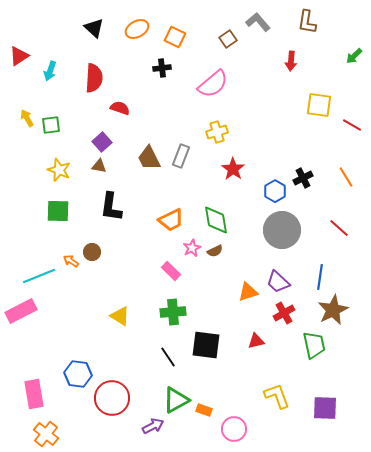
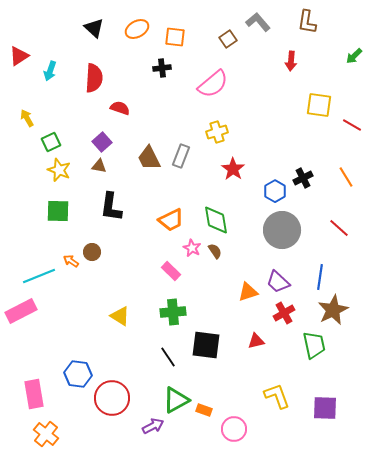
orange square at (175, 37): rotated 20 degrees counterclockwise
green square at (51, 125): moved 17 px down; rotated 18 degrees counterclockwise
pink star at (192, 248): rotated 18 degrees counterclockwise
brown semicircle at (215, 251): rotated 98 degrees counterclockwise
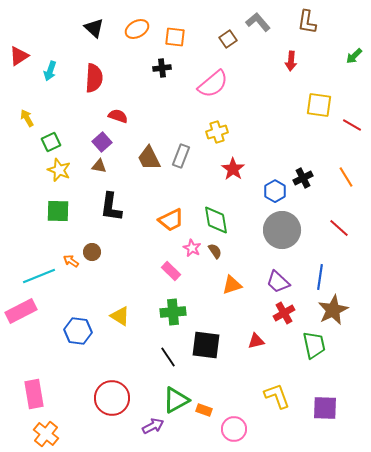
red semicircle at (120, 108): moved 2 px left, 8 px down
orange triangle at (248, 292): moved 16 px left, 7 px up
blue hexagon at (78, 374): moved 43 px up
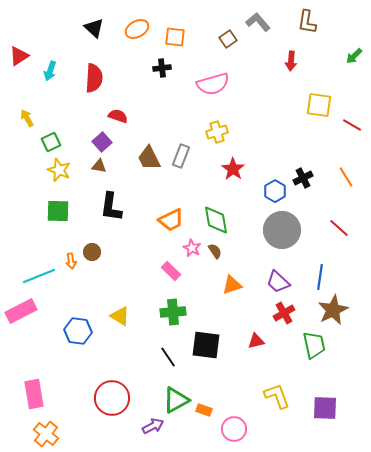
pink semicircle at (213, 84): rotated 24 degrees clockwise
orange arrow at (71, 261): rotated 133 degrees counterclockwise
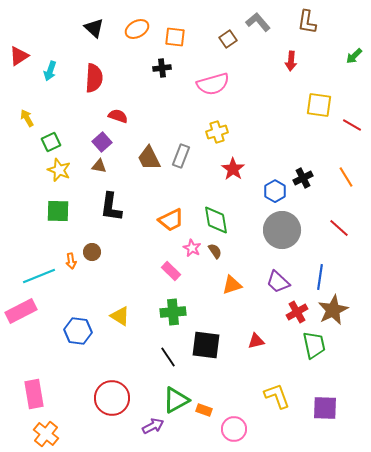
red cross at (284, 313): moved 13 px right, 1 px up
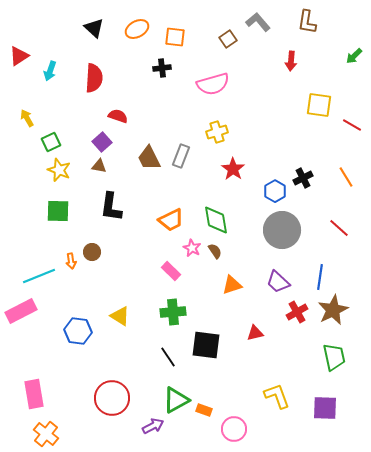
red triangle at (256, 341): moved 1 px left, 8 px up
green trapezoid at (314, 345): moved 20 px right, 12 px down
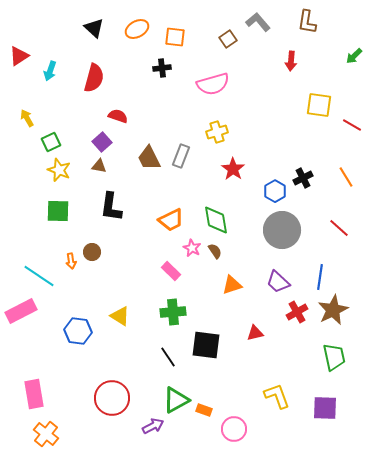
red semicircle at (94, 78): rotated 12 degrees clockwise
cyan line at (39, 276): rotated 56 degrees clockwise
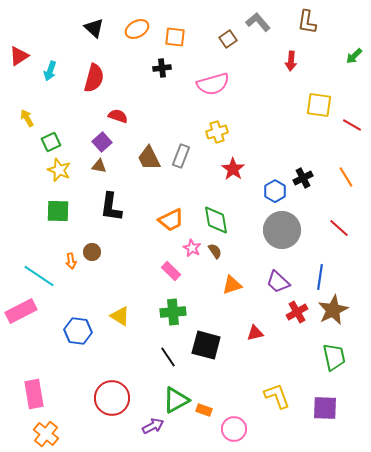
black square at (206, 345): rotated 8 degrees clockwise
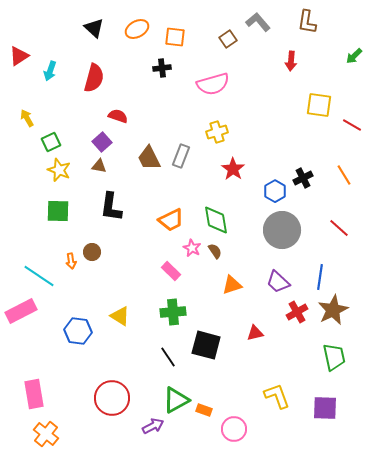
orange line at (346, 177): moved 2 px left, 2 px up
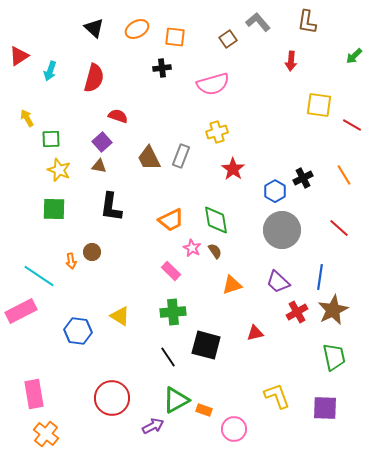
green square at (51, 142): moved 3 px up; rotated 24 degrees clockwise
green square at (58, 211): moved 4 px left, 2 px up
